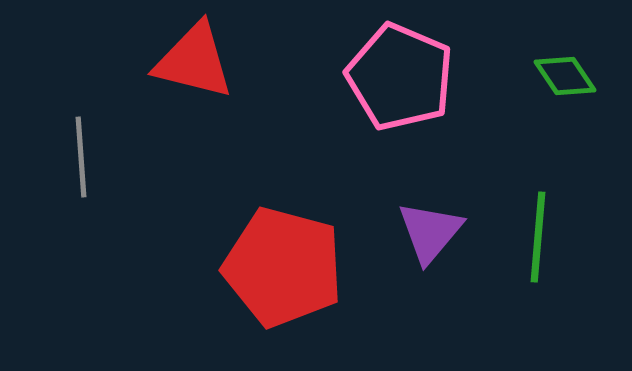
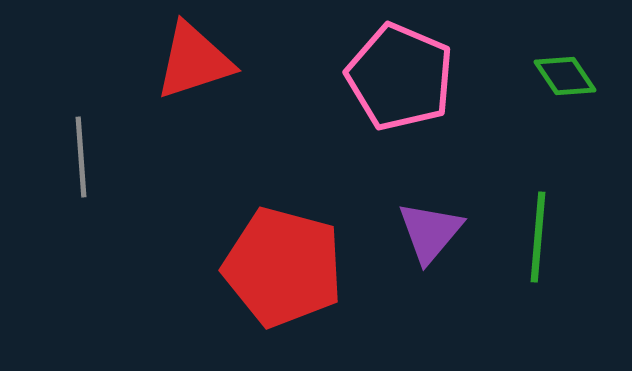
red triangle: rotated 32 degrees counterclockwise
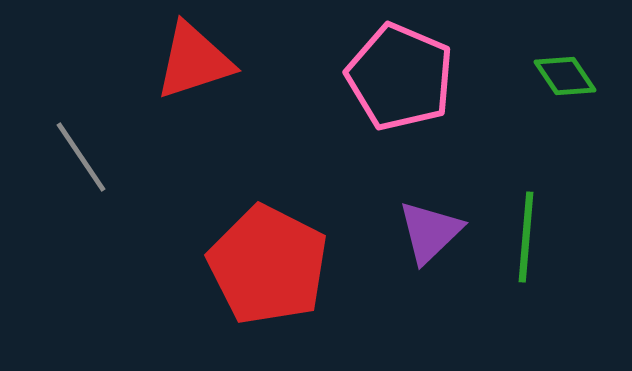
gray line: rotated 30 degrees counterclockwise
purple triangle: rotated 6 degrees clockwise
green line: moved 12 px left
red pentagon: moved 15 px left, 2 px up; rotated 12 degrees clockwise
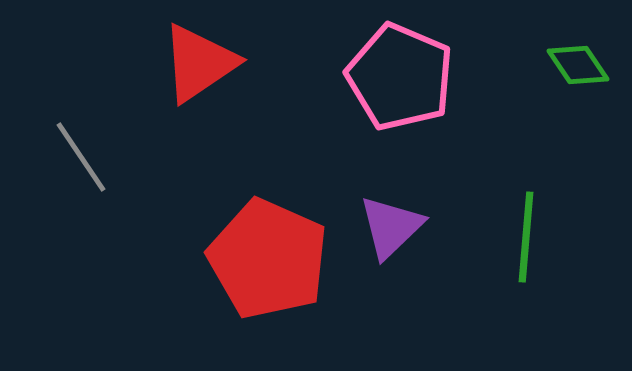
red triangle: moved 5 px right, 2 px down; rotated 16 degrees counterclockwise
green diamond: moved 13 px right, 11 px up
purple triangle: moved 39 px left, 5 px up
red pentagon: moved 6 px up; rotated 3 degrees counterclockwise
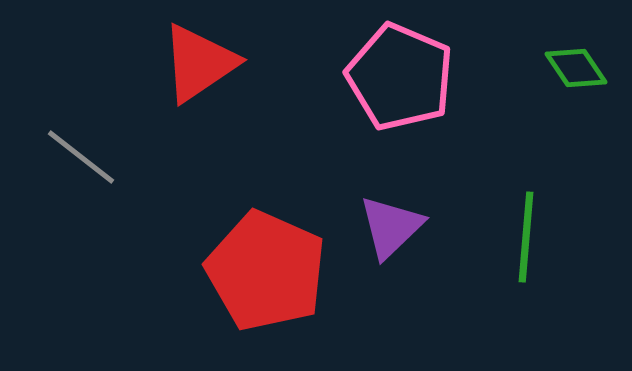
green diamond: moved 2 px left, 3 px down
gray line: rotated 18 degrees counterclockwise
red pentagon: moved 2 px left, 12 px down
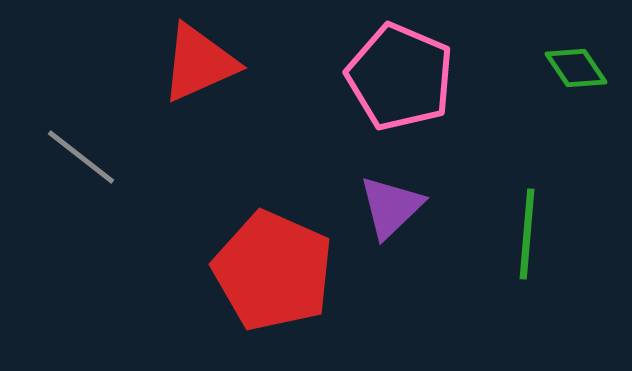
red triangle: rotated 10 degrees clockwise
purple triangle: moved 20 px up
green line: moved 1 px right, 3 px up
red pentagon: moved 7 px right
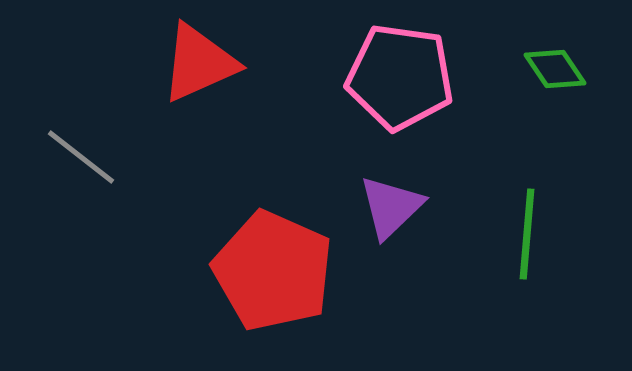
green diamond: moved 21 px left, 1 px down
pink pentagon: rotated 15 degrees counterclockwise
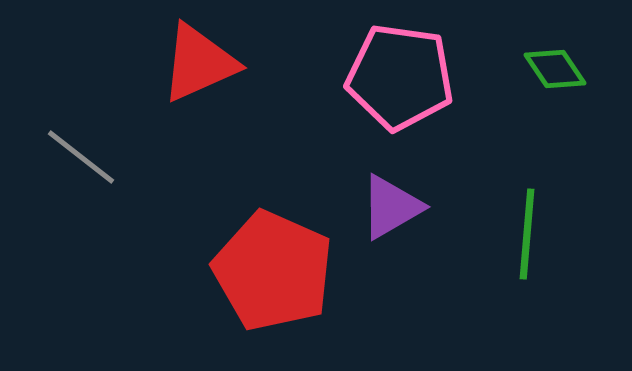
purple triangle: rotated 14 degrees clockwise
